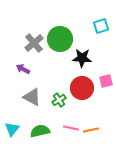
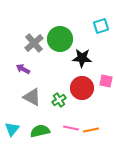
pink square: rotated 24 degrees clockwise
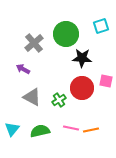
green circle: moved 6 px right, 5 px up
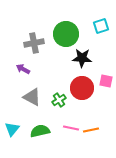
gray cross: rotated 30 degrees clockwise
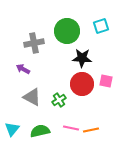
green circle: moved 1 px right, 3 px up
red circle: moved 4 px up
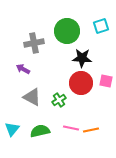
red circle: moved 1 px left, 1 px up
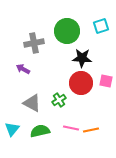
gray triangle: moved 6 px down
